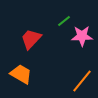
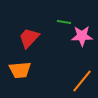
green line: moved 1 px down; rotated 48 degrees clockwise
red trapezoid: moved 2 px left, 1 px up
orange trapezoid: moved 1 px left, 4 px up; rotated 145 degrees clockwise
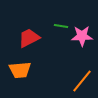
green line: moved 3 px left, 4 px down
red trapezoid: rotated 20 degrees clockwise
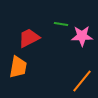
green line: moved 2 px up
orange trapezoid: moved 2 px left, 3 px up; rotated 75 degrees counterclockwise
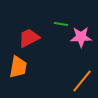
pink star: moved 1 px left, 1 px down
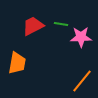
red trapezoid: moved 4 px right, 12 px up
orange trapezoid: moved 1 px left, 4 px up
